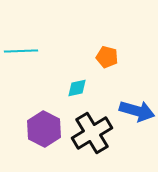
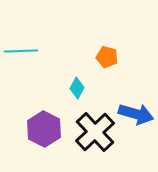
cyan diamond: rotated 50 degrees counterclockwise
blue arrow: moved 1 px left, 3 px down
black cross: moved 3 px right, 1 px up; rotated 12 degrees counterclockwise
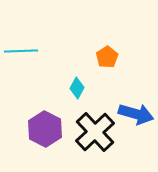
orange pentagon: rotated 25 degrees clockwise
purple hexagon: moved 1 px right
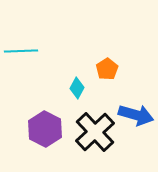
orange pentagon: moved 12 px down
blue arrow: moved 1 px down
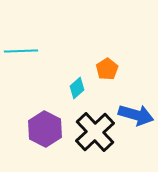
cyan diamond: rotated 20 degrees clockwise
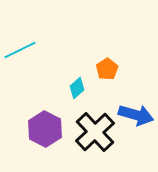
cyan line: moved 1 px left, 1 px up; rotated 24 degrees counterclockwise
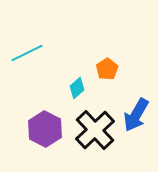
cyan line: moved 7 px right, 3 px down
blue arrow: rotated 104 degrees clockwise
black cross: moved 2 px up
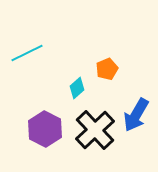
orange pentagon: rotated 10 degrees clockwise
